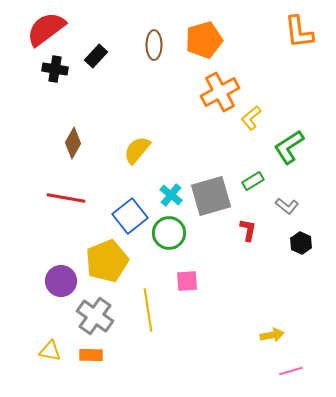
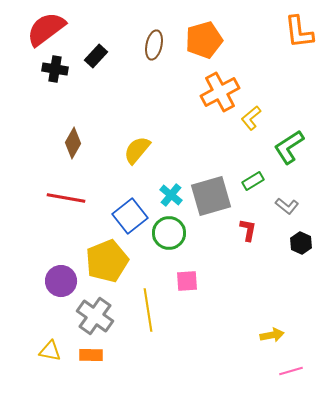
brown ellipse: rotated 12 degrees clockwise
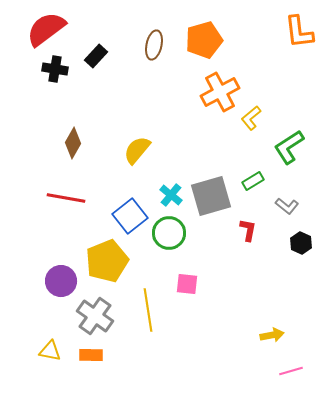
pink square: moved 3 px down; rotated 10 degrees clockwise
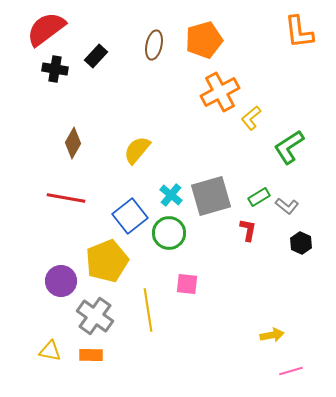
green rectangle: moved 6 px right, 16 px down
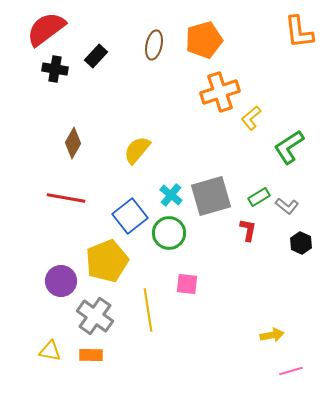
orange cross: rotated 9 degrees clockwise
